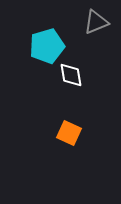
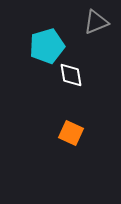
orange square: moved 2 px right
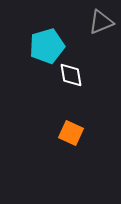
gray triangle: moved 5 px right
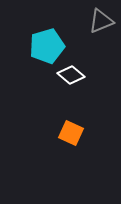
gray triangle: moved 1 px up
white diamond: rotated 40 degrees counterclockwise
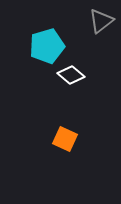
gray triangle: rotated 16 degrees counterclockwise
orange square: moved 6 px left, 6 px down
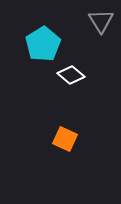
gray triangle: rotated 24 degrees counterclockwise
cyan pentagon: moved 4 px left, 2 px up; rotated 16 degrees counterclockwise
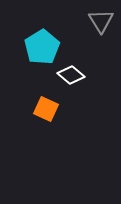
cyan pentagon: moved 1 px left, 3 px down
orange square: moved 19 px left, 30 px up
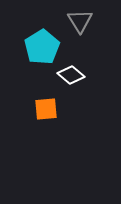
gray triangle: moved 21 px left
orange square: rotated 30 degrees counterclockwise
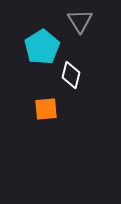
white diamond: rotated 64 degrees clockwise
